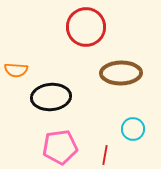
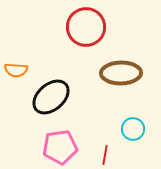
black ellipse: rotated 36 degrees counterclockwise
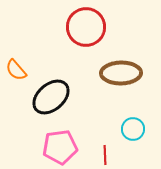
orange semicircle: rotated 45 degrees clockwise
red line: rotated 12 degrees counterclockwise
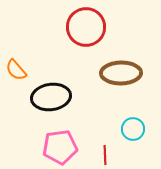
black ellipse: rotated 33 degrees clockwise
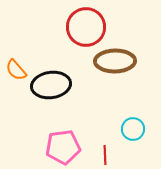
brown ellipse: moved 6 px left, 12 px up
black ellipse: moved 12 px up
pink pentagon: moved 3 px right
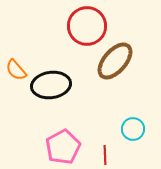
red circle: moved 1 px right, 1 px up
brown ellipse: rotated 48 degrees counterclockwise
pink pentagon: rotated 20 degrees counterclockwise
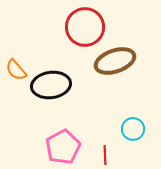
red circle: moved 2 px left, 1 px down
brown ellipse: rotated 30 degrees clockwise
